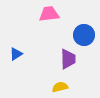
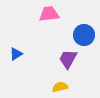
purple trapezoid: rotated 150 degrees counterclockwise
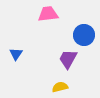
pink trapezoid: moved 1 px left
blue triangle: rotated 24 degrees counterclockwise
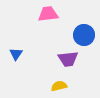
purple trapezoid: rotated 125 degrees counterclockwise
yellow semicircle: moved 1 px left, 1 px up
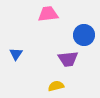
yellow semicircle: moved 3 px left
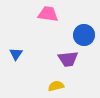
pink trapezoid: rotated 15 degrees clockwise
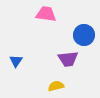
pink trapezoid: moved 2 px left
blue triangle: moved 7 px down
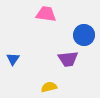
blue triangle: moved 3 px left, 2 px up
yellow semicircle: moved 7 px left, 1 px down
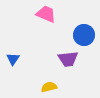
pink trapezoid: rotated 15 degrees clockwise
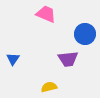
blue circle: moved 1 px right, 1 px up
